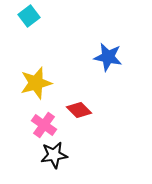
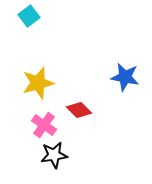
blue star: moved 17 px right, 20 px down
yellow star: moved 2 px right
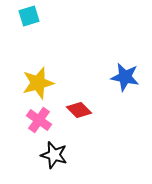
cyan square: rotated 20 degrees clockwise
pink cross: moved 5 px left, 5 px up
black star: rotated 24 degrees clockwise
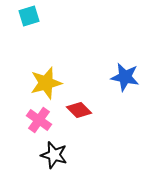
yellow star: moved 8 px right
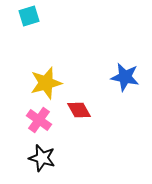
red diamond: rotated 15 degrees clockwise
black star: moved 12 px left, 3 px down
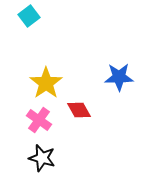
cyan square: rotated 20 degrees counterclockwise
blue star: moved 6 px left; rotated 12 degrees counterclockwise
yellow star: rotated 20 degrees counterclockwise
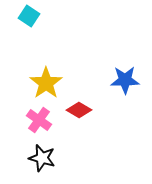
cyan square: rotated 20 degrees counterclockwise
blue star: moved 6 px right, 3 px down
red diamond: rotated 30 degrees counterclockwise
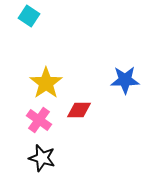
red diamond: rotated 30 degrees counterclockwise
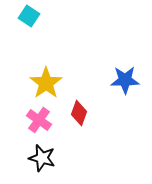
red diamond: moved 3 px down; rotated 70 degrees counterclockwise
